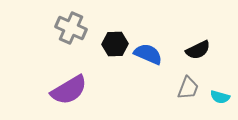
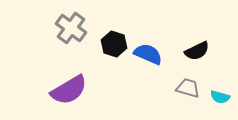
gray cross: rotated 12 degrees clockwise
black hexagon: moved 1 px left; rotated 20 degrees clockwise
black semicircle: moved 1 px left, 1 px down
gray trapezoid: rotated 95 degrees counterclockwise
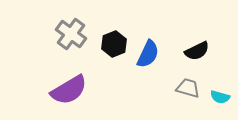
gray cross: moved 6 px down
black hexagon: rotated 20 degrees clockwise
blue semicircle: rotated 92 degrees clockwise
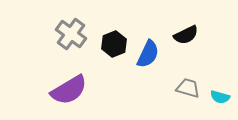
black semicircle: moved 11 px left, 16 px up
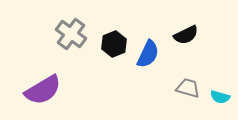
purple semicircle: moved 26 px left
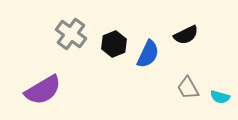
gray trapezoid: rotated 135 degrees counterclockwise
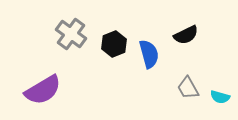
blue semicircle: moved 1 px right; rotated 40 degrees counterclockwise
